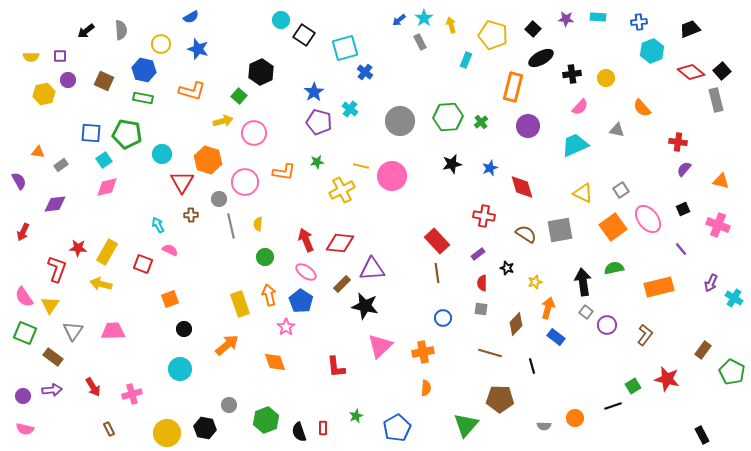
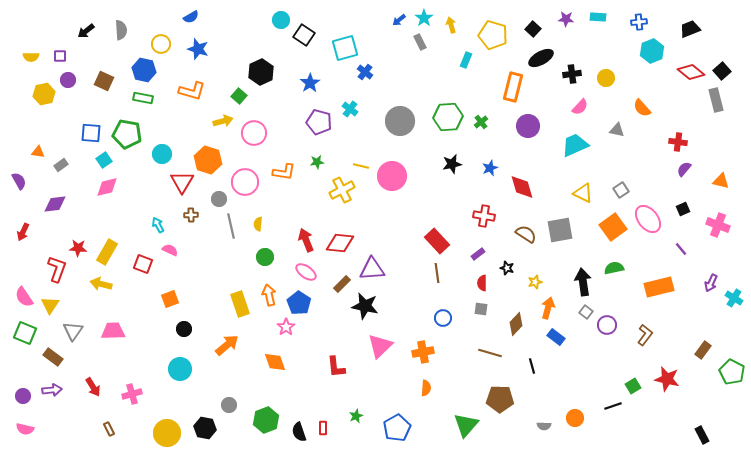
blue star at (314, 92): moved 4 px left, 9 px up
blue pentagon at (301, 301): moved 2 px left, 2 px down
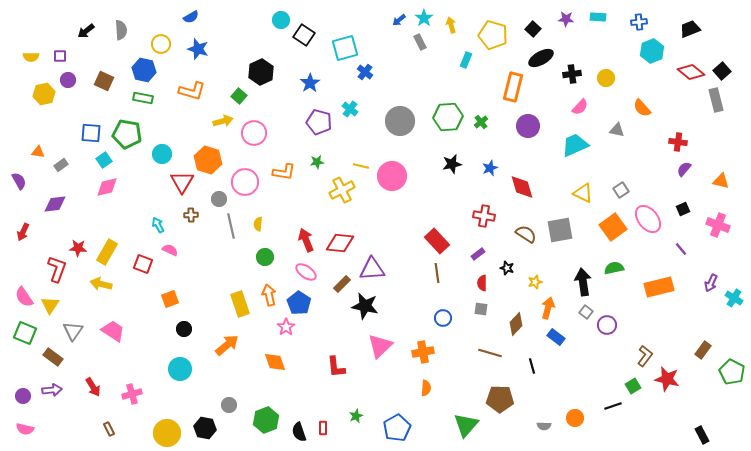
pink trapezoid at (113, 331): rotated 35 degrees clockwise
brown L-shape at (645, 335): moved 21 px down
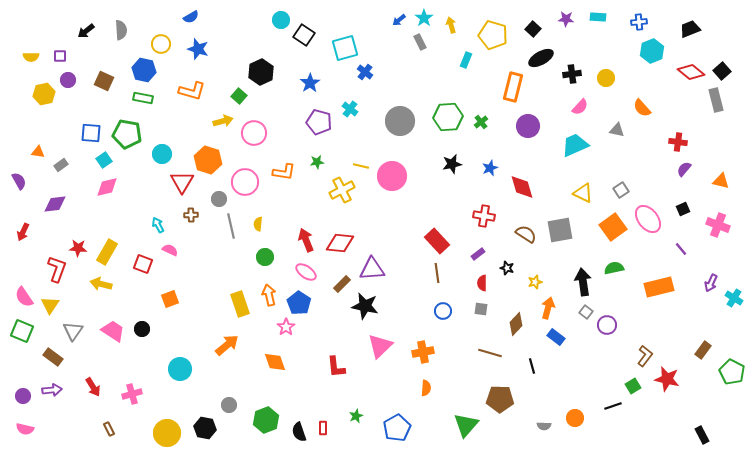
blue circle at (443, 318): moved 7 px up
black circle at (184, 329): moved 42 px left
green square at (25, 333): moved 3 px left, 2 px up
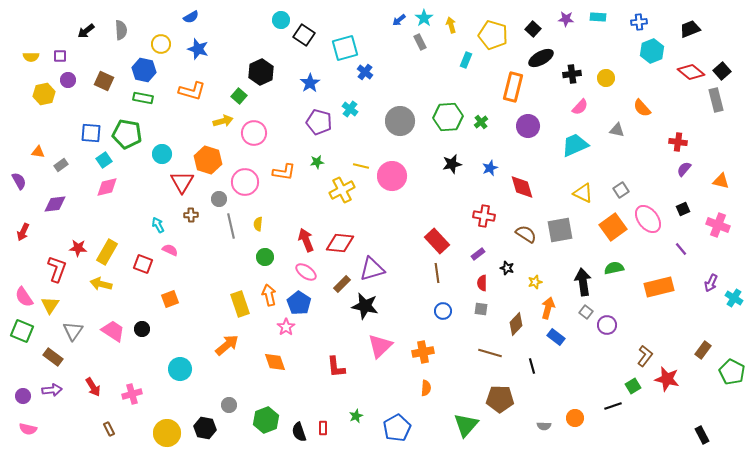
purple triangle at (372, 269): rotated 12 degrees counterclockwise
pink semicircle at (25, 429): moved 3 px right
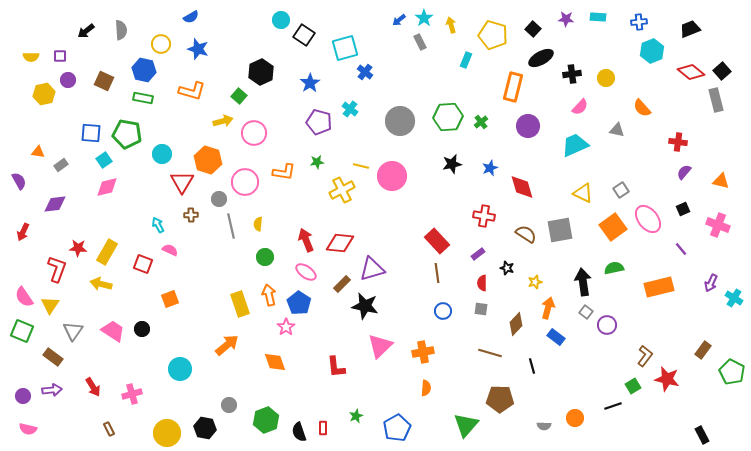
purple semicircle at (684, 169): moved 3 px down
